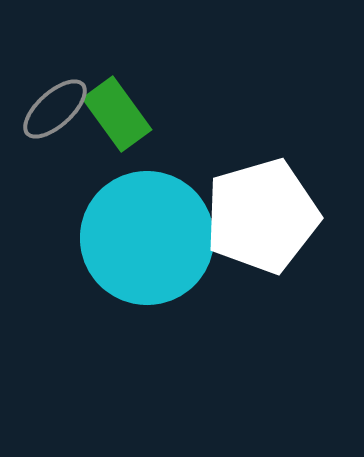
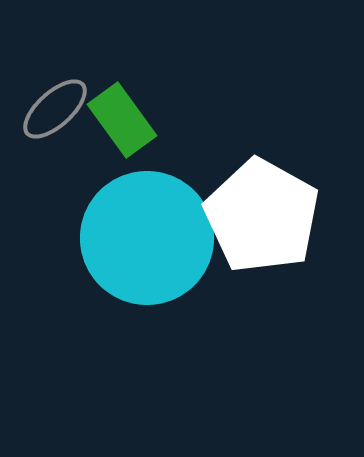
green rectangle: moved 5 px right, 6 px down
white pentagon: rotated 27 degrees counterclockwise
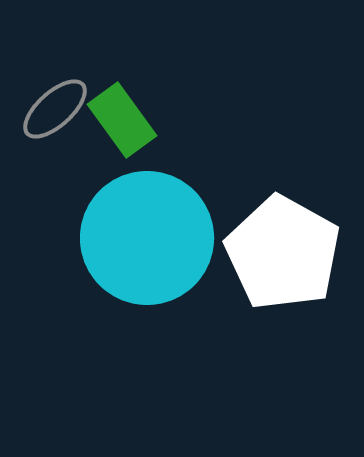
white pentagon: moved 21 px right, 37 px down
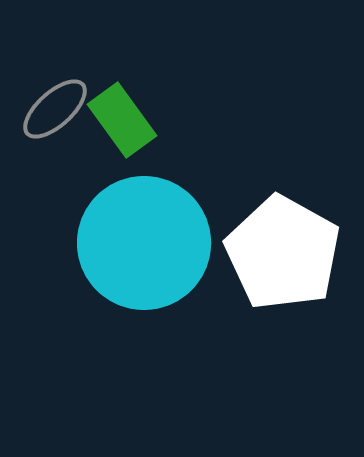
cyan circle: moved 3 px left, 5 px down
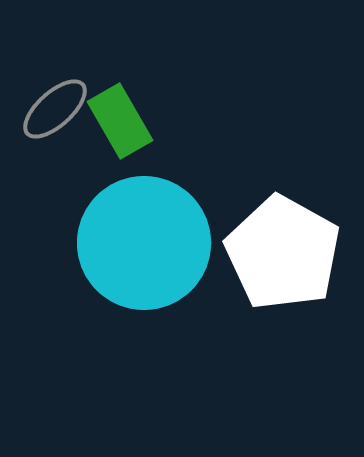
green rectangle: moved 2 px left, 1 px down; rotated 6 degrees clockwise
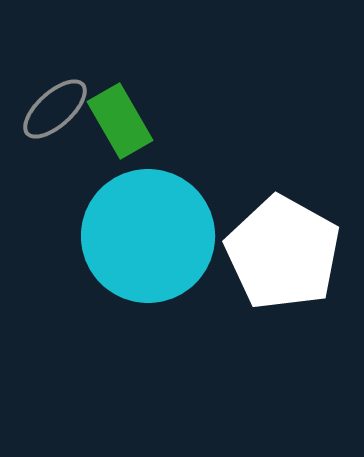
cyan circle: moved 4 px right, 7 px up
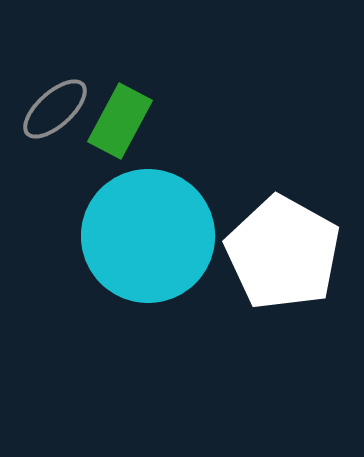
green rectangle: rotated 58 degrees clockwise
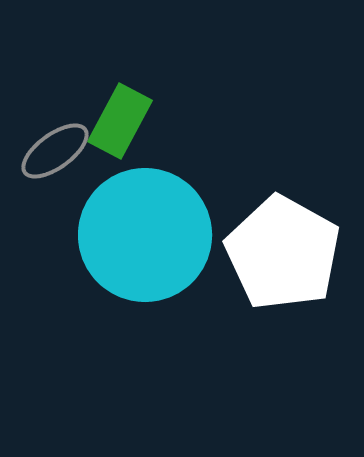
gray ellipse: moved 42 px down; rotated 6 degrees clockwise
cyan circle: moved 3 px left, 1 px up
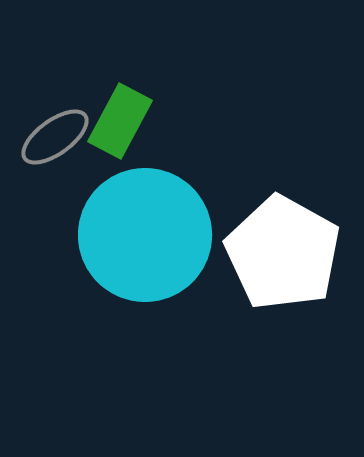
gray ellipse: moved 14 px up
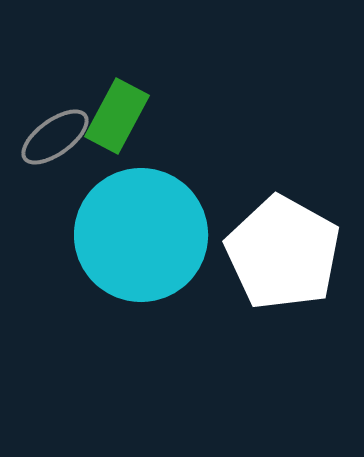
green rectangle: moved 3 px left, 5 px up
cyan circle: moved 4 px left
